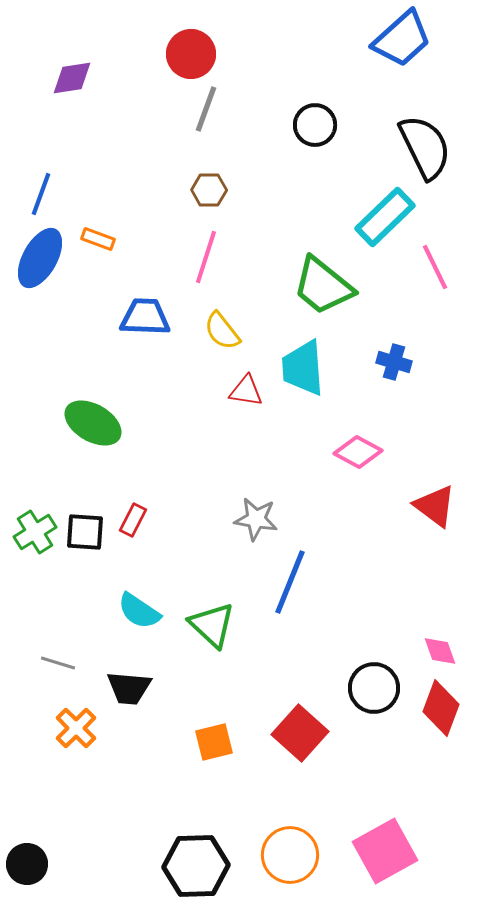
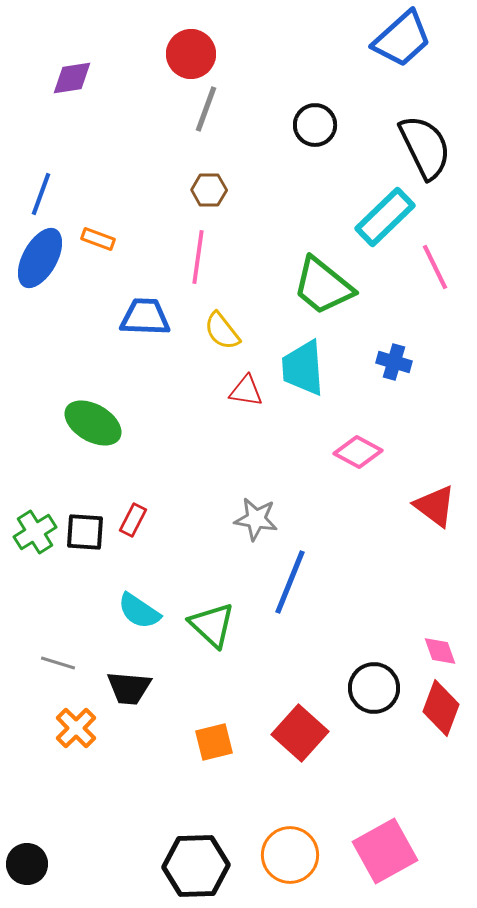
pink line at (206, 257): moved 8 px left; rotated 10 degrees counterclockwise
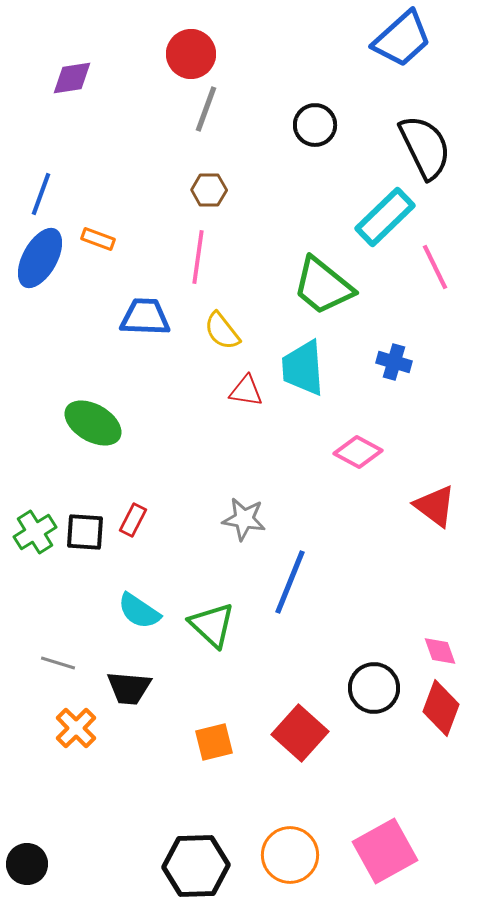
gray star at (256, 519): moved 12 px left
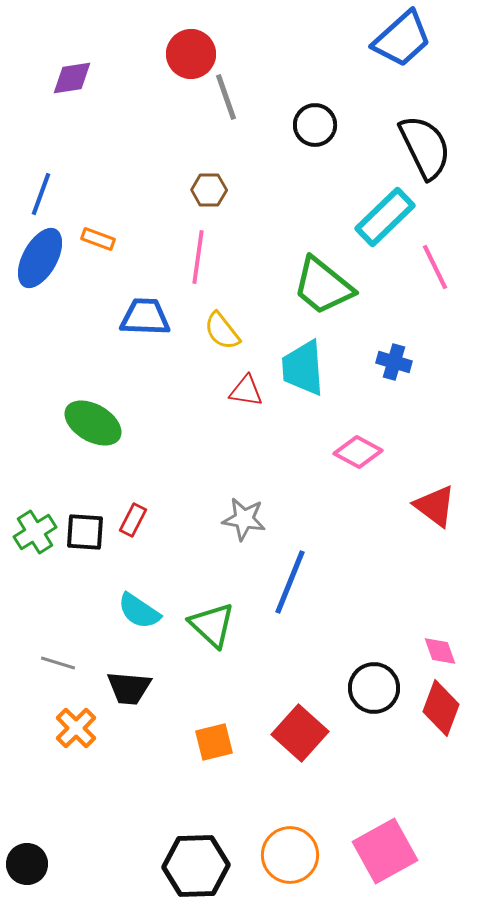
gray line at (206, 109): moved 20 px right, 12 px up; rotated 39 degrees counterclockwise
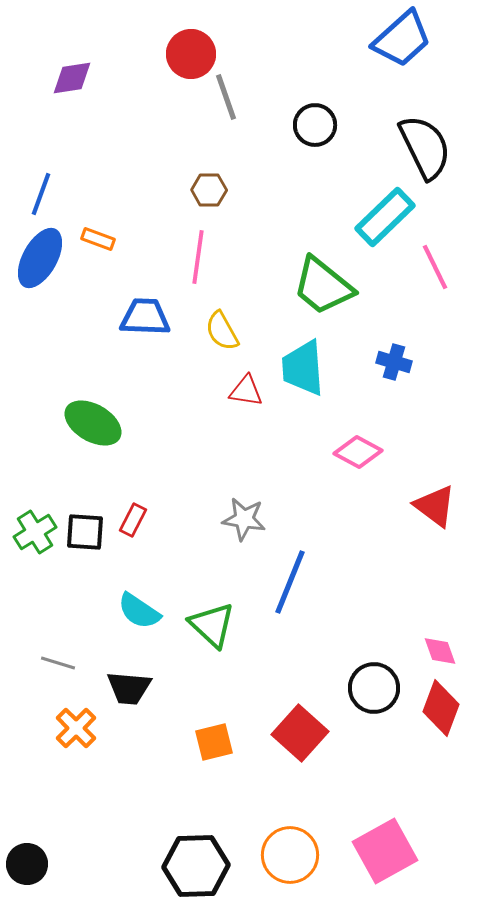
yellow semicircle at (222, 331): rotated 9 degrees clockwise
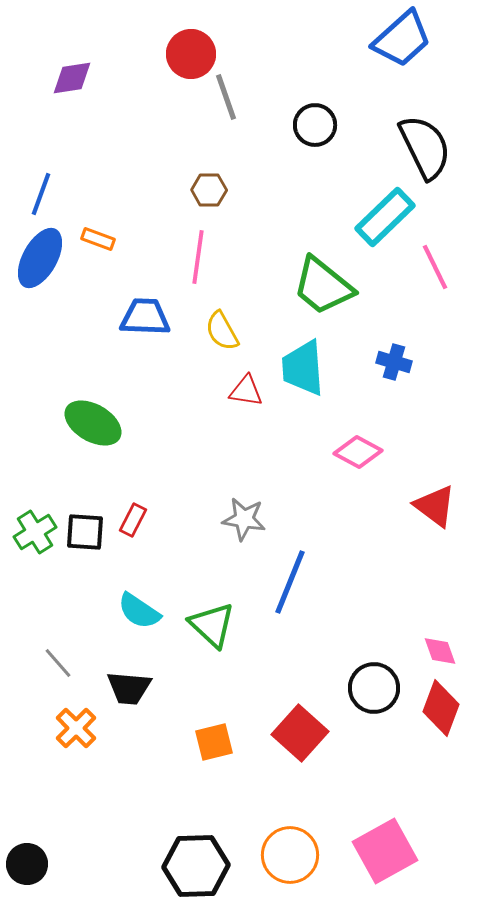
gray line at (58, 663): rotated 32 degrees clockwise
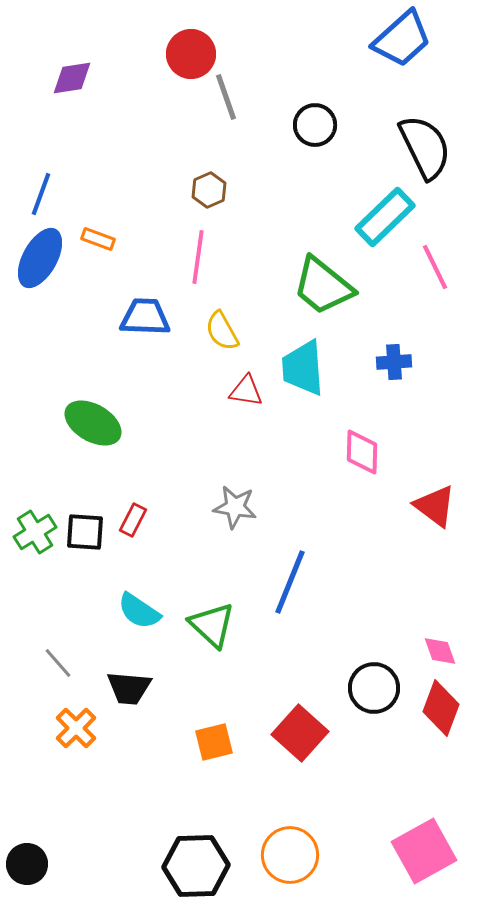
brown hexagon at (209, 190): rotated 24 degrees counterclockwise
blue cross at (394, 362): rotated 20 degrees counterclockwise
pink diamond at (358, 452): moved 4 px right; rotated 63 degrees clockwise
gray star at (244, 519): moved 9 px left, 12 px up
pink square at (385, 851): moved 39 px right
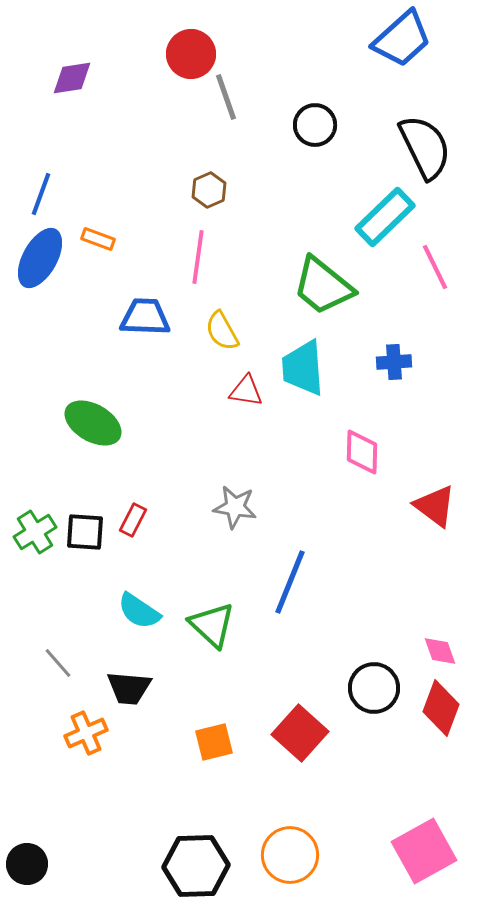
orange cross at (76, 728): moved 10 px right, 5 px down; rotated 21 degrees clockwise
